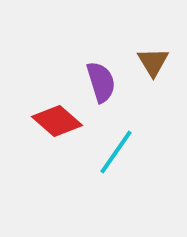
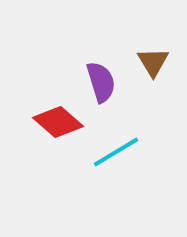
red diamond: moved 1 px right, 1 px down
cyan line: rotated 24 degrees clockwise
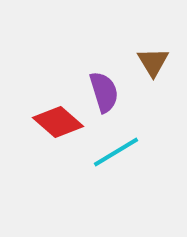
purple semicircle: moved 3 px right, 10 px down
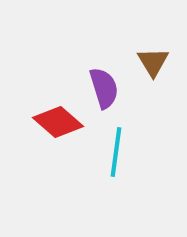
purple semicircle: moved 4 px up
cyan line: rotated 51 degrees counterclockwise
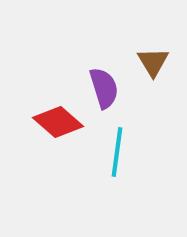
cyan line: moved 1 px right
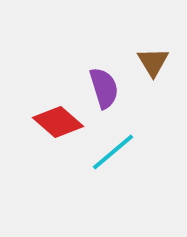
cyan line: moved 4 px left; rotated 42 degrees clockwise
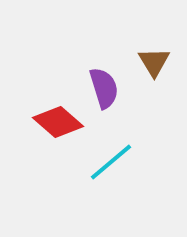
brown triangle: moved 1 px right
cyan line: moved 2 px left, 10 px down
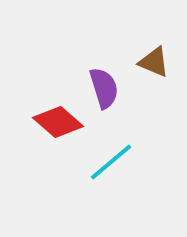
brown triangle: rotated 36 degrees counterclockwise
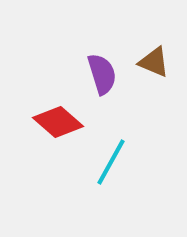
purple semicircle: moved 2 px left, 14 px up
cyan line: rotated 21 degrees counterclockwise
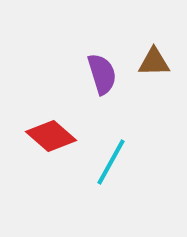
brown triangle: rotated 24 degrees counterclockwise
red diamond: moved 7 px left, 14 px down
